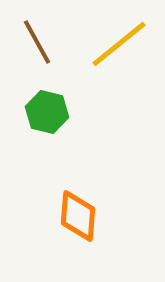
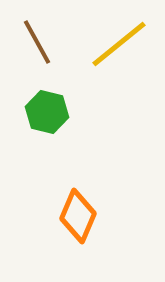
orange diamond: rotated 18 degrees clockwise
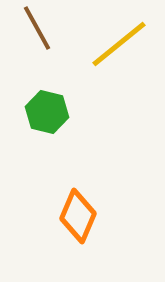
brown line: moved 14 px up
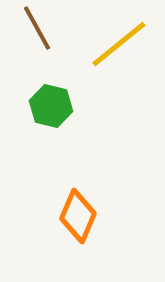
green hexagon: moved 4 px right, 6 px up
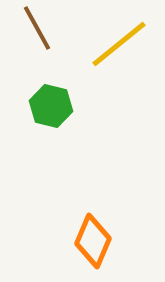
orange diamond: moved 15 px right, 25 px down
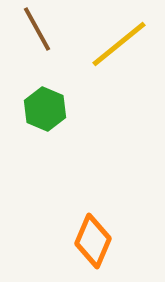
brown line: moved 1 px down
green hexagon: moved 6 px left, 3 px down; rotated 9 degrees clockwise
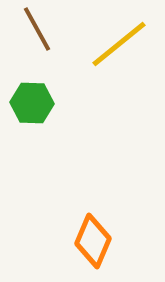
green hexagon: moved 13 px left, 6 px up; rotated 21 degrees counterclockwise
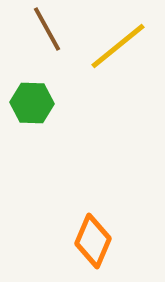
brown line: moved 10 px right
yellow line: moved 1 px left, 2 px down
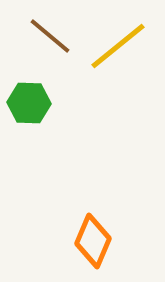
brown line: moved 3 px right, 7 px down; rotated 21 degrees counterclockwise
green hexagon: moved 3 px left
